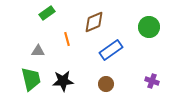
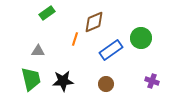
green circle: moved 8 px left, 11 px down
orange line: moved 8 px right; rotated 32 degrees clockwise
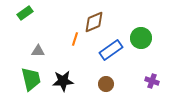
green rectangle: moved 22 px left
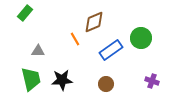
green rectangle: rotated 14 degrees counterclockwise
orange line: rotated 48 degrees counterclockwise
black star: moved 1 px left, 1 px up
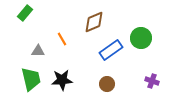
orange line: moved 13 px left
brown circle: moved 1 px right
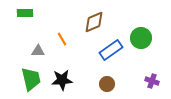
green rectangle: rotated 49 degrees clockwise
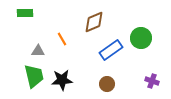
green trapezoid: moved 3 px right, 3 px up
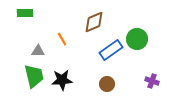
green circle: moved 4 px left, 1 px down
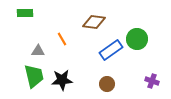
brown diamond: rotated 30 degrees clockwise
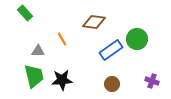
green rectangle: rotated 49 degrees clockwise
brown circle: moved 5 px right
